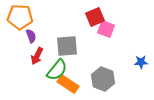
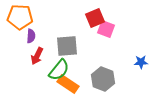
red square: moved 1 px down
purple semicircle: rotated 24 degrees clockwise
green semicircle: moved 2 px right
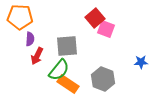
red square: rotated 18 degrees counterclockwise
purple semicircle: moved 1 px left, 3 px down
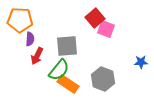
orange pentagon: moved 3 px down
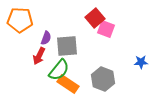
purple semicircle: moved 16 px right, 1 px up; rotated 16 degrees clockwise
red arrow: moved 2 px right
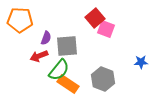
red arrow: rotated 42 degrees clockwise
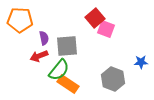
purple semicircle: moved 2 px left; rotated 32 degrees counterclockwise
gray hexagon: moved 10 px right
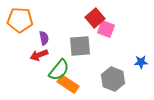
gray square: moved 13 px right
red arrow: moved 1 px up
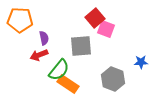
gray square: moved 1 px right
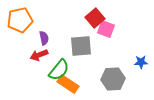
orange pentagon: rotated 15 degrees counterclockwise
gray hexagon: rotated 25 degrees counterclockwise
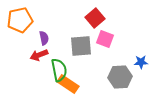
pink square: moved 1 px left, 10 px down
green semicircle: rotated 50 degrees counterclockwise
gray hexagon: moved 7 px right, 2 px up
